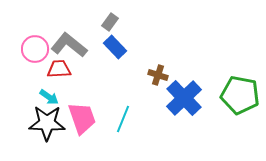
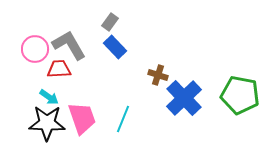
gray L-shape: rotated 21 degrees clockwise
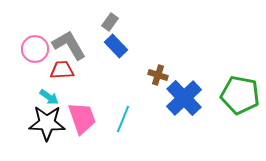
blue rectangle: moved 1 px right, 1 px up
red trapezoid: moved 3 px right, 1 px down
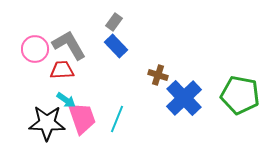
gray rectangle: moved 4 px right
cyan arrow: moved 17 px right, 3 px down
cyan line: moved 6 px left
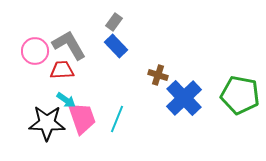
pink circle: moved 2 px down
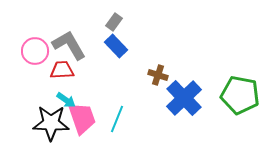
black star: moved 4 px right
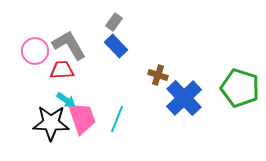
green pentagon: moved 7 px up; rotated 6 degrees clockwise
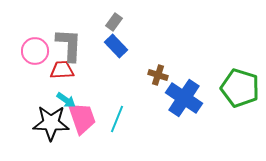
gray L-shape: rotated 33 degrees clockwise
blue cross: rotated 12 degrees counterclockwise
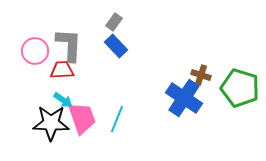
brown cross: moved 43 px right
cyan arrow: moved 3 px left
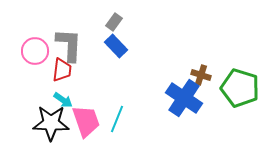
red trapezoid: rotated 100 degrees clockwise
pink trapezoid: moved 4 px right, 3 px down
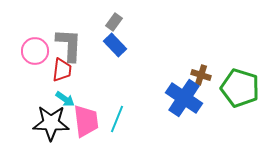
blue rectangle: moved 1 px left, 1 px up
cyan arrow: moved 2 px right, 1 px up
pink trapezoid: rotated 12 degrees clockwise
